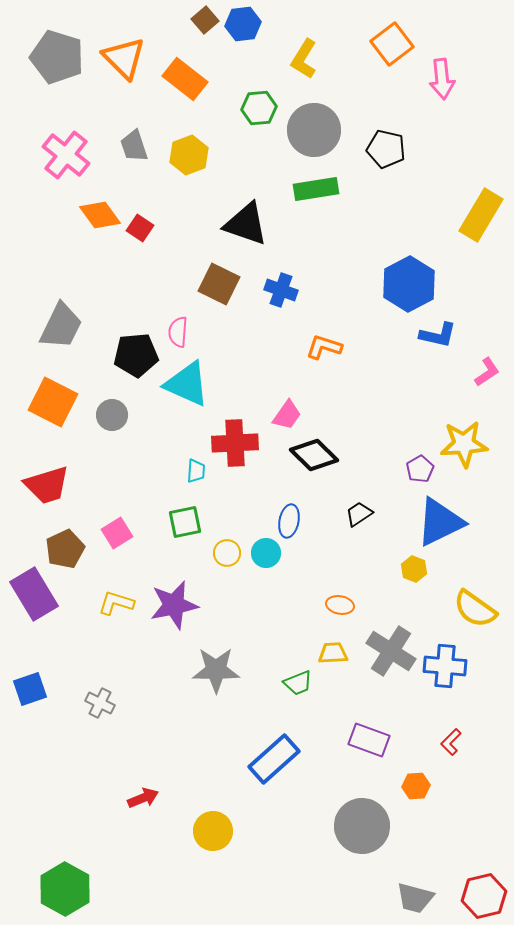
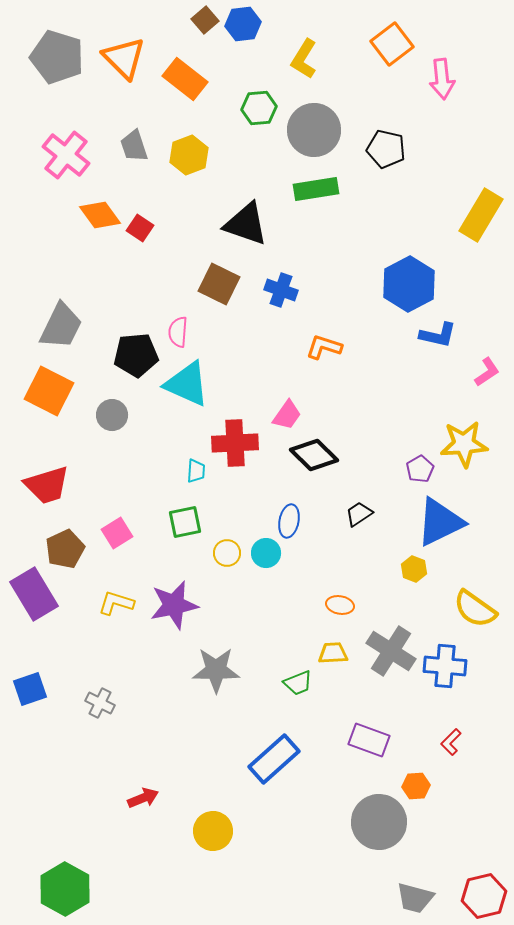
orange square at (53, 402): moved 4 px left, 11 px up
gray circle at (362, 826): moved 17 px right, 4 px up
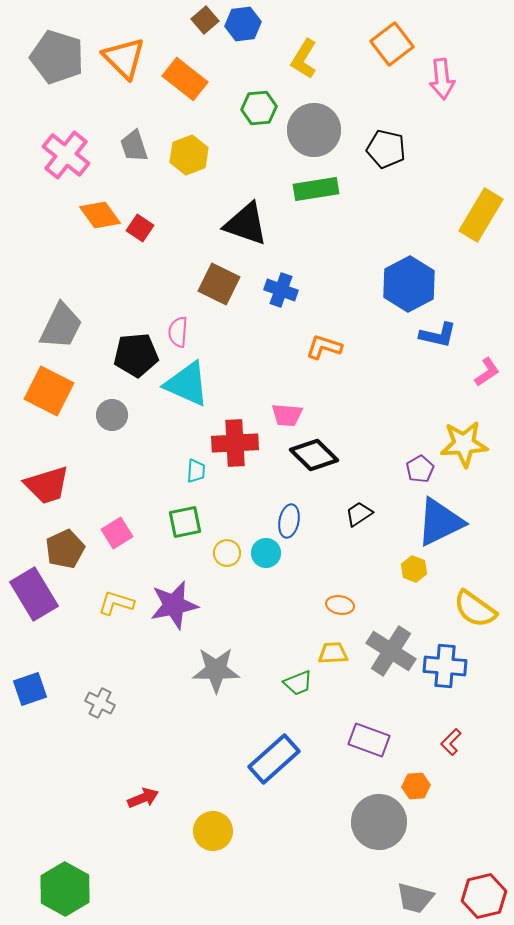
pink trapezoid at (287, 415): rotated 60 degrees clockwise
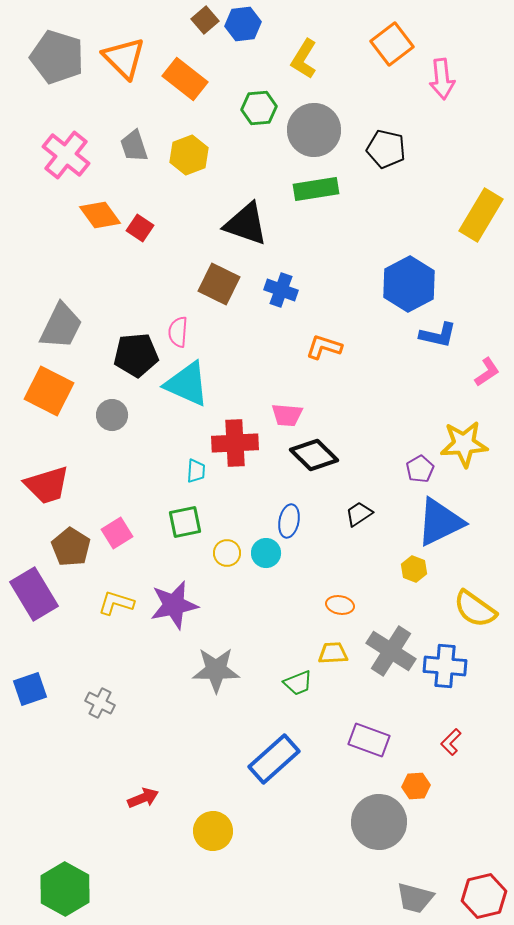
brown pentagon at (65, 549): moved 6 px right, 2 px up; rotated 15 degrees counterclockwise
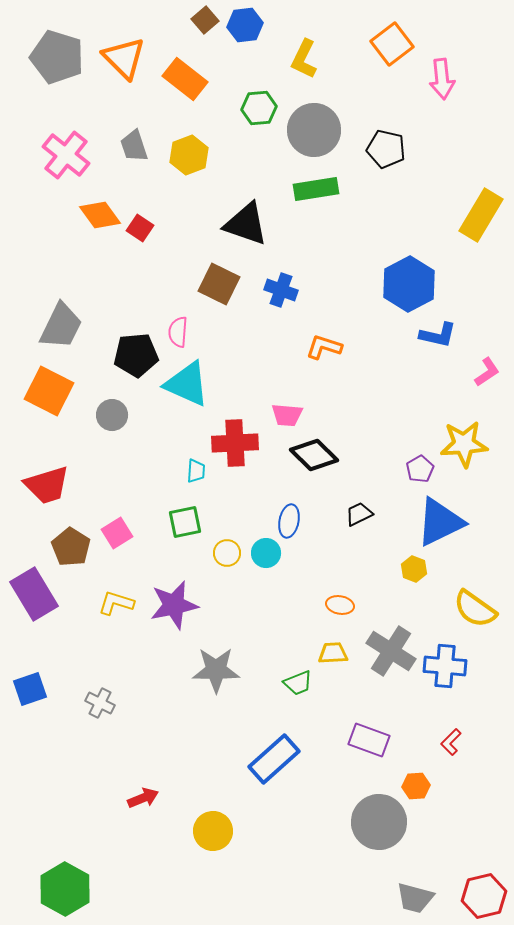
blue hexagon at (243, 24): moved 2 px right, 1 px down
yellow L-shape at (304, 59): rotated 6 degrees counterclockwise
black trapezoid at (359, 514): rotated 8 degrees clockwise
